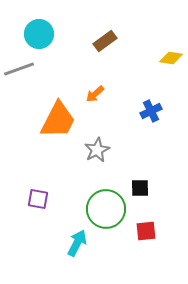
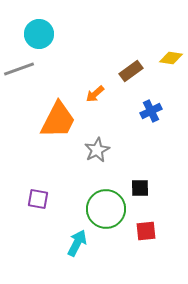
brown rectangle: moved 26 px right, 30 px down
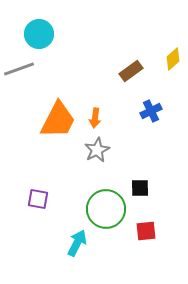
yellow diamond: moved 2 px right, 1 px down; rotated 50 degrees counterclockwise
orange arrow: moved 24 px down; rotated 42 degrees counterclockwise
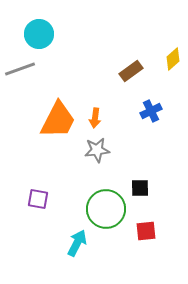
gray line: moved 1 px right
gray star: rotated 20 degrees clockwise
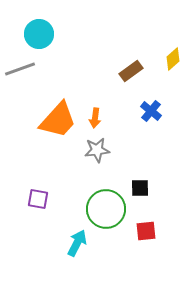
blue cross: rotated 25 degrees counterclockwise
orange trapezoid: rotated 15 degrees clockwise
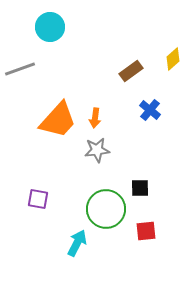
cyan circle: moved 11 px right, 7 px up
blue cross: moved 1 px left, 1 px up
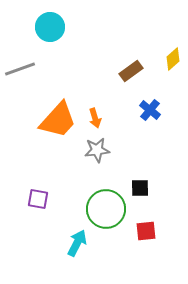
orange arrow: rotated 24 degrees counterclockwise
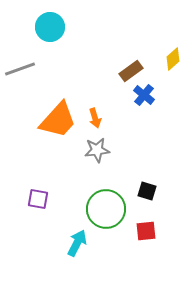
blue cross: moved 6 px left, 15 px up
black square: moved 7 px right, 3 px down; rotated 18 degrees clockwise
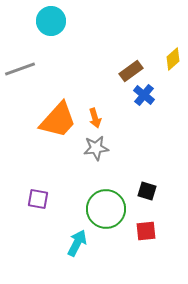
cyan circle: moved 1 px right, 6 px up
gray star: moved 1 px left, 2 px up
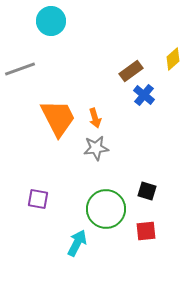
orange trapezoid: moved 2 px up; rotated 69 degrees counterclockwise
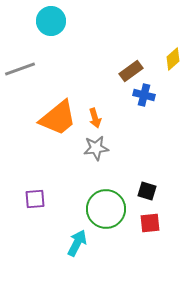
blue cross: rotated 25 degrees counterclockwise
orange trapezoid: rotated 78 degrees clockwise
purple square: moved 3 px left; rotated 15 degrees counterclockwise
red square: moved 4 px right, 8 px up
